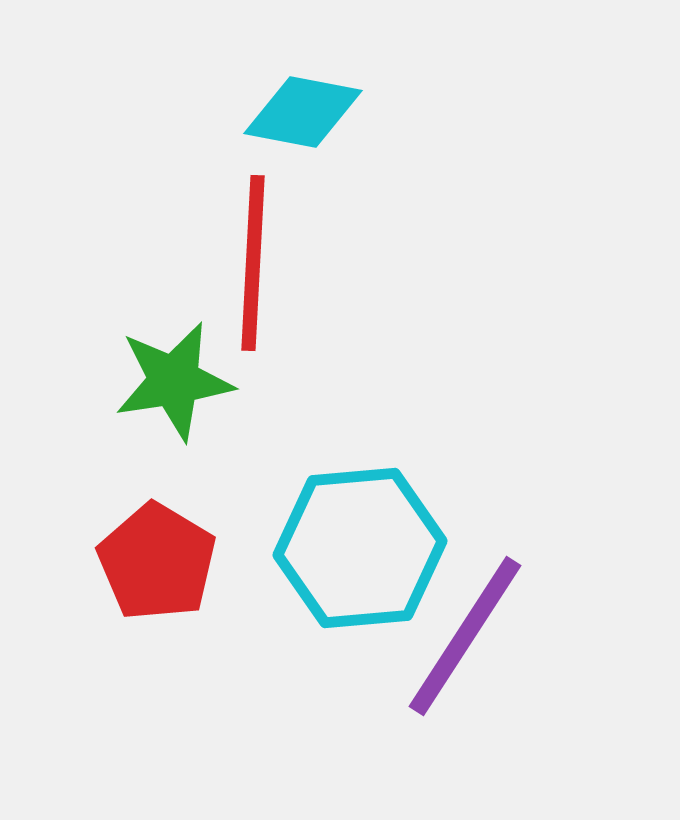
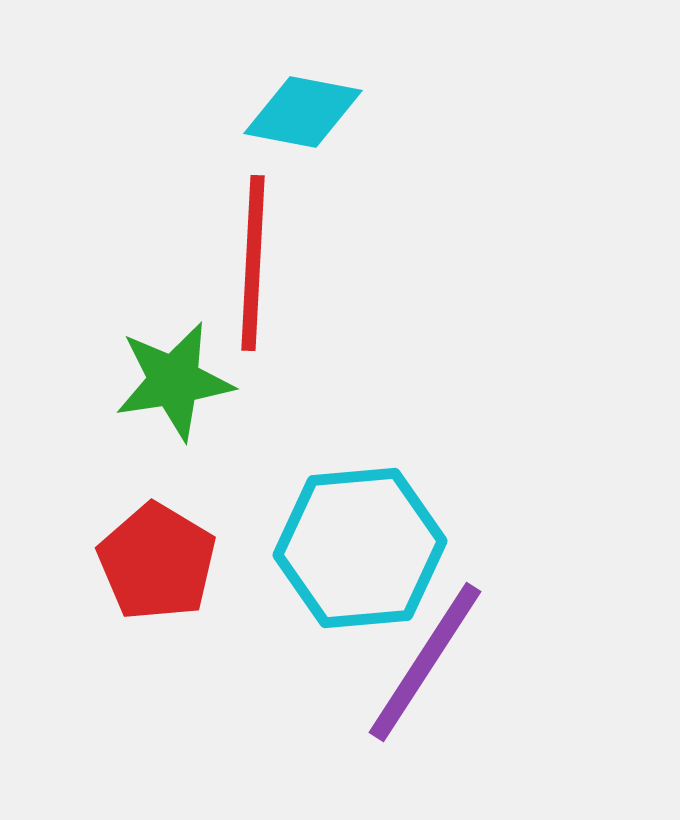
purple line: moved 40 px left, 26 px down
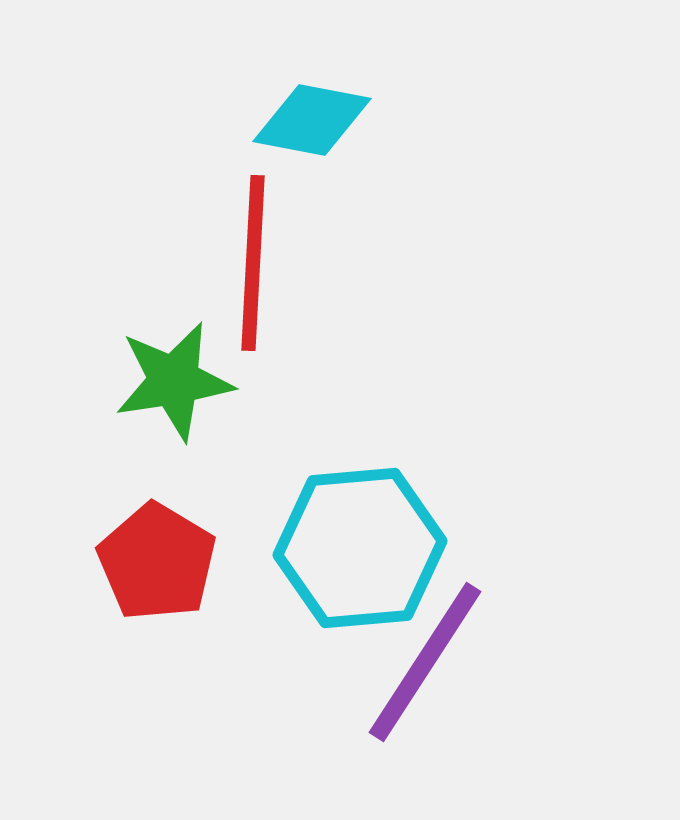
cyan diamond: moved 9 px right, 8 px down
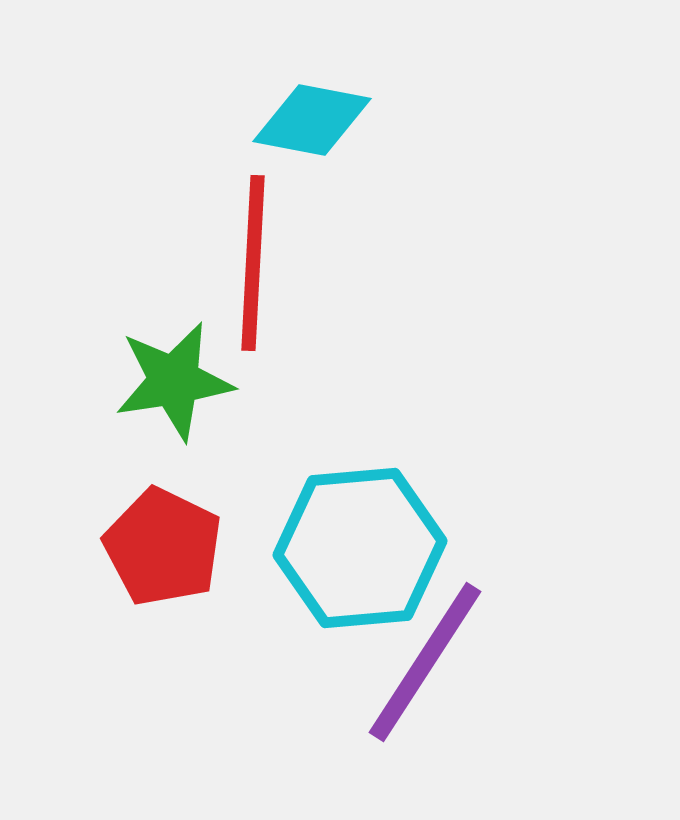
red pentagon: moved 6 px right, 15 px up; rotated 5 degrees counterclockwise
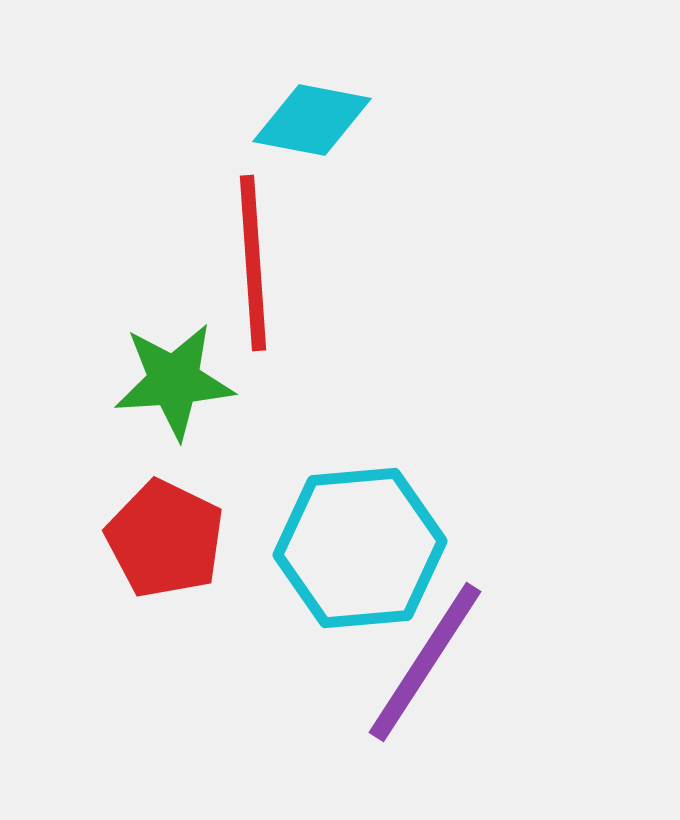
red line: rotated 7 degrees counterclockwise
green star: rotated 5 degrees clockwise
red pentagon: moved 2 px right, 8 px up
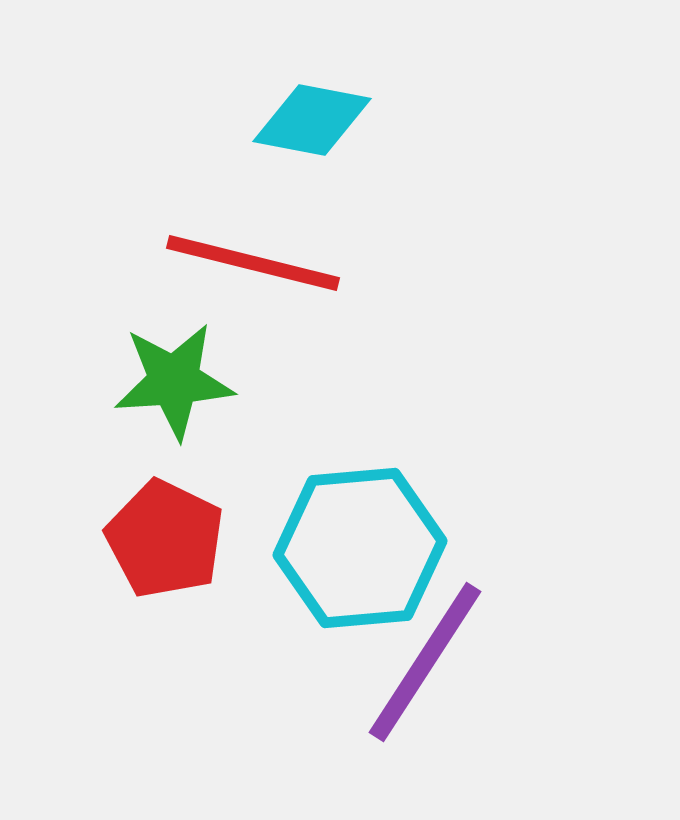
red line: rotated 72 degrees counterclockwise
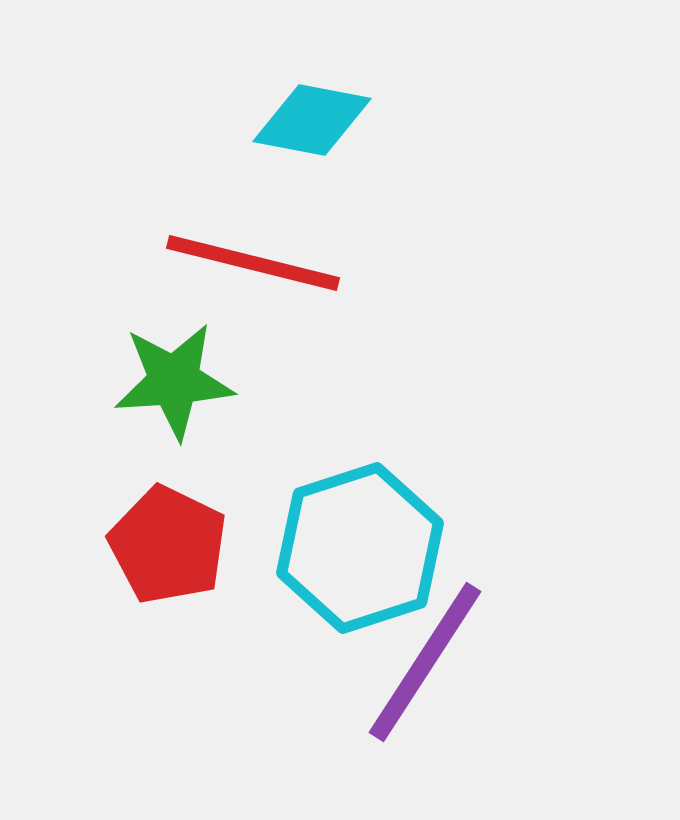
red pentagon: moved 3 px right, 6 px down
cyan hexagon: rotated 13 degrees counterclockwise
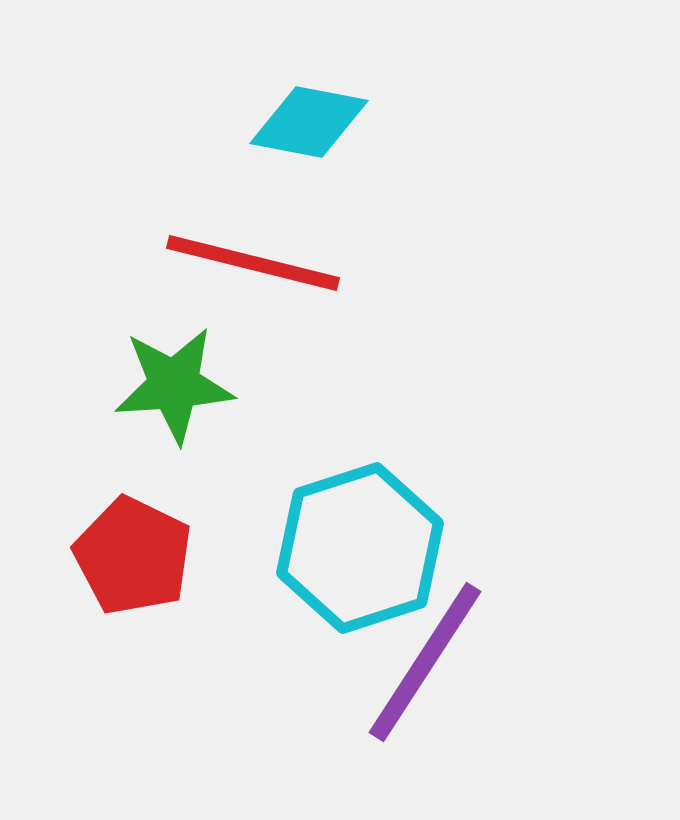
cyan diamond: moved 3 px left, 2 px down
green star: moved 4 px down
red pentagon: moved 35 px left, 11 px down
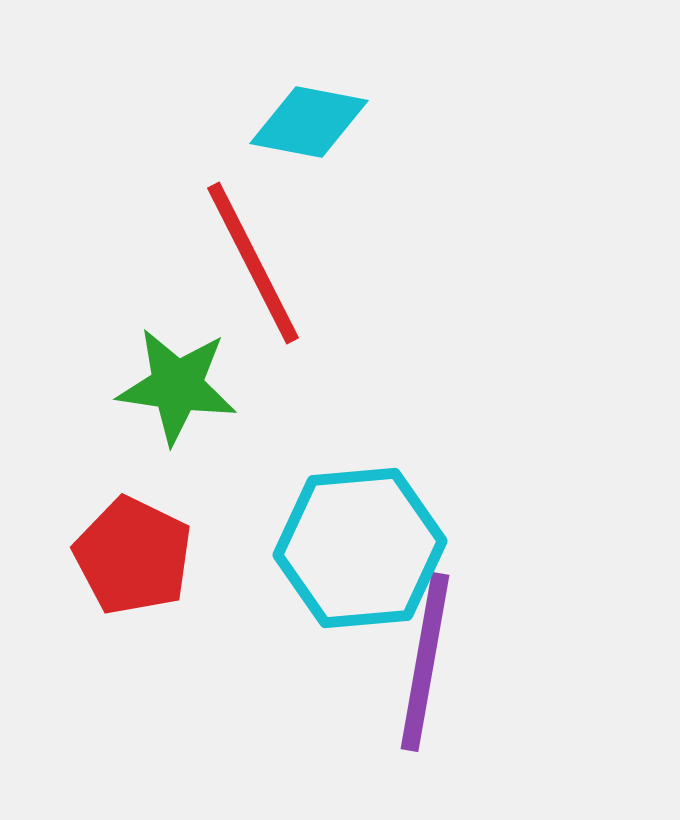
red line: rotated 49 degrees clockwise
green star: moved 3 px right, 1 px down; rotated 12 degrees clockwise
cyan hexagon: rotated 13 degrees clockwise
purple line: rotated 23 degrees counterclockwise
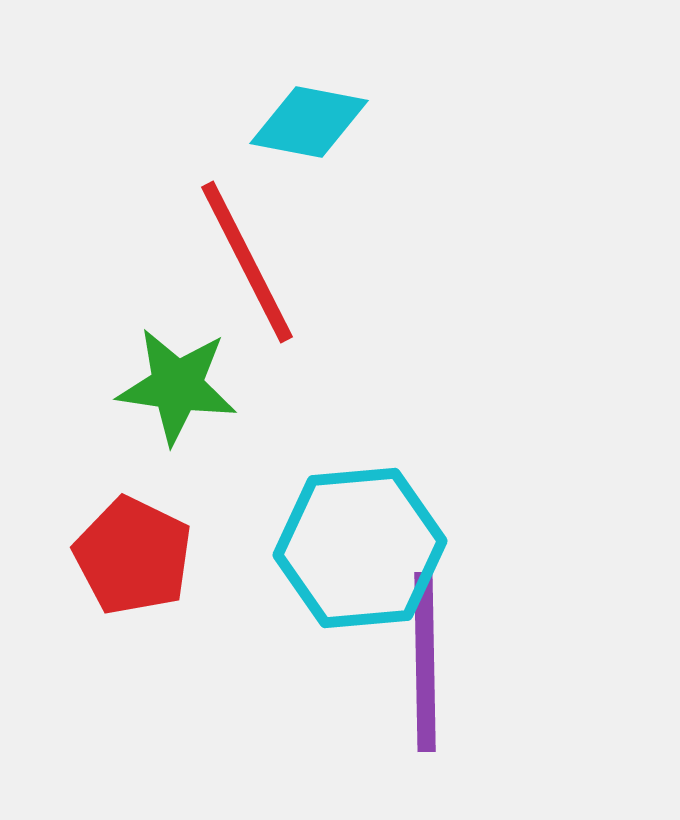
red line: moved 6 px left, 1 px up
purple line: rotated 11 degrees counterclockwise
